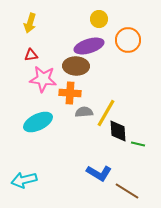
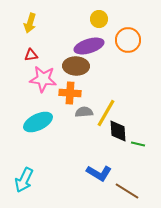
cyan arrow: rotated 50 degrees counterclockwise
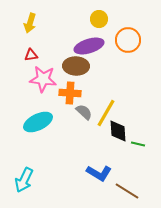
gray semicircle: rotated 48 degrees clockwise
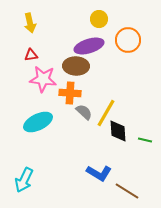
yellow arrow: rotated 30 degrees counterclockwise
green line: moved 7 px right, 4 px up
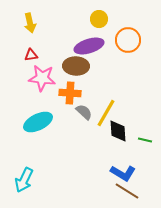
pink star: moved 1 px left, 1 px up
blue L-shape: moved 24 px right
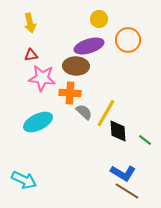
green line: rotated 24 degrees clockwise
cyan arrow: rotated 90 degrees counterclockwise
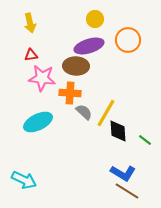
yellow circle: moved 4 px left
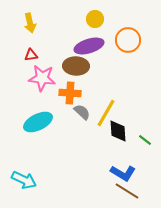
gray semicircle: moved 2 px left
